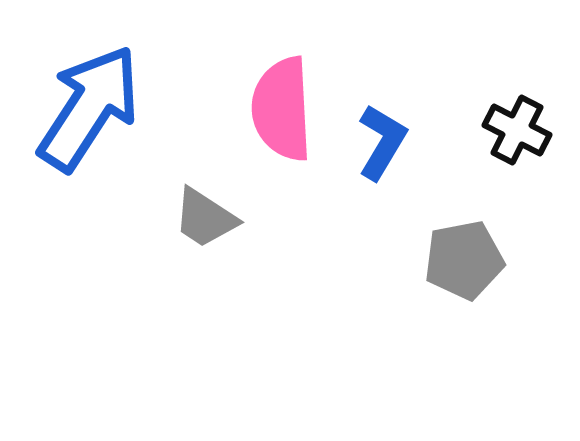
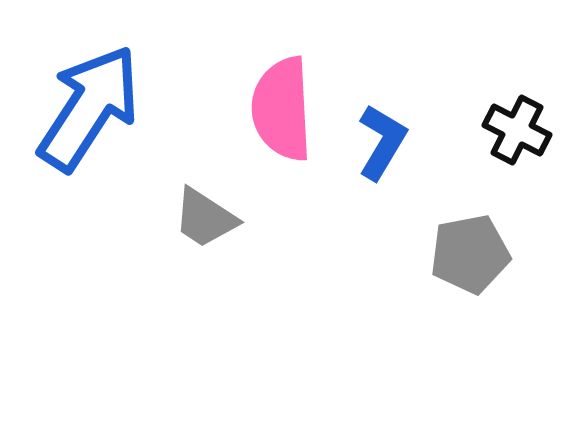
gray pentagon: moved 6 px right, 6 px up
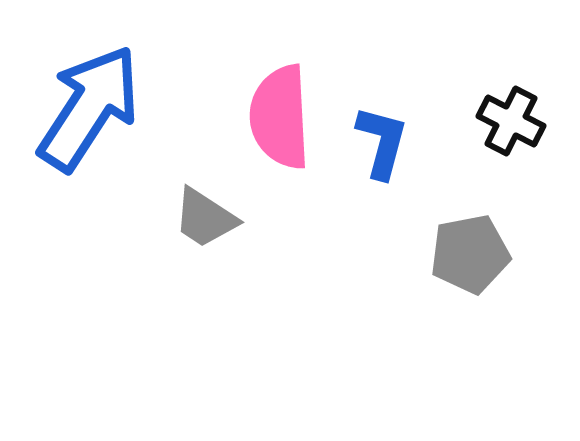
pink semicircle: moved 2 px left, 8 px down
black cross: moved 6 px left, 9 px up
blue L-shape: rotated 16 degrees counterclockwise
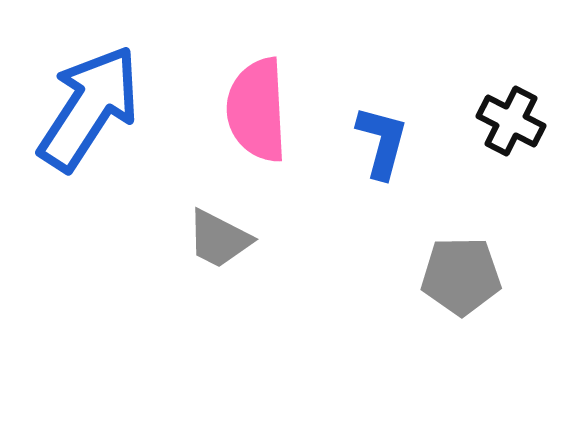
pink semicircle: moved 23 px left, 7 px up
gray trapezoid: moved 14 px right, 21 px down; rotated 6 degrees counterclockwise
gray pentagon: moved 9 px left, 22 px down; rotated 10 degrees clockwise
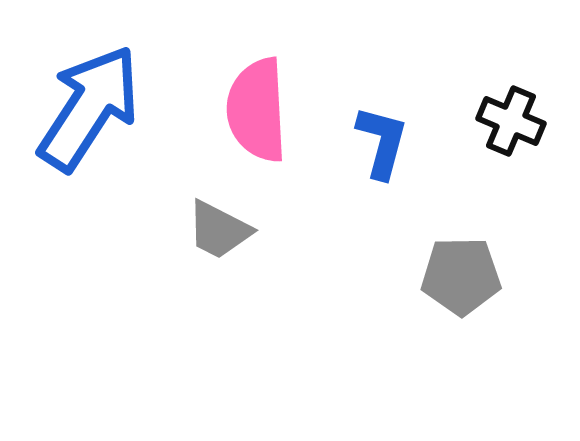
black cross: rotated 4 degrees counterclockwise
gray trapezoid: moved 9 px up
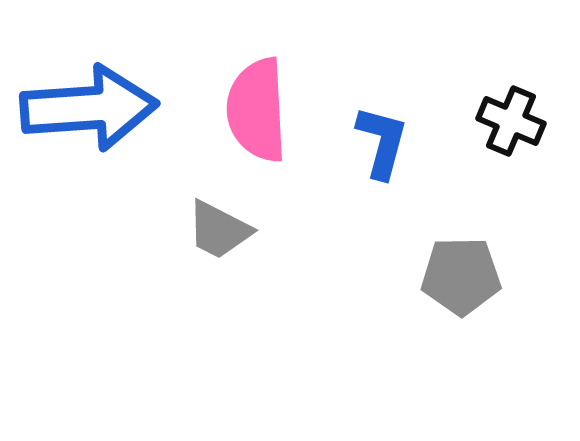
blue arrow: rotated 53 degrees clockwise
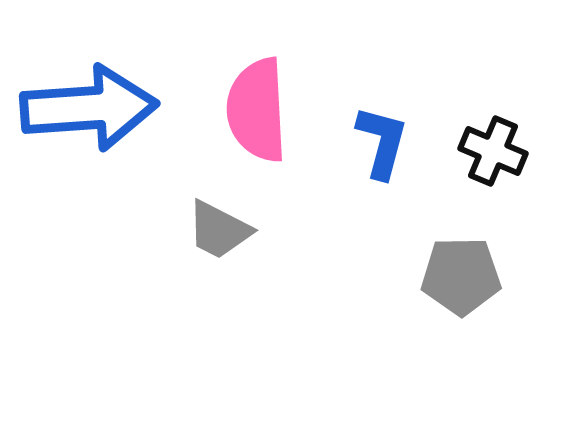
black cross: moved 18 px left, 30 px down
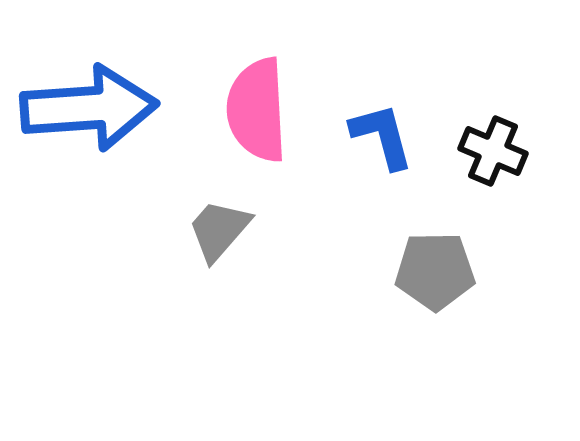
blue L-shape: moved 6 px up; rotated 30 degrees counterclockwise
gray trapezoid: rotated 104 degrees clockwise
gray pentagon: moved 26 px left, 5 px up
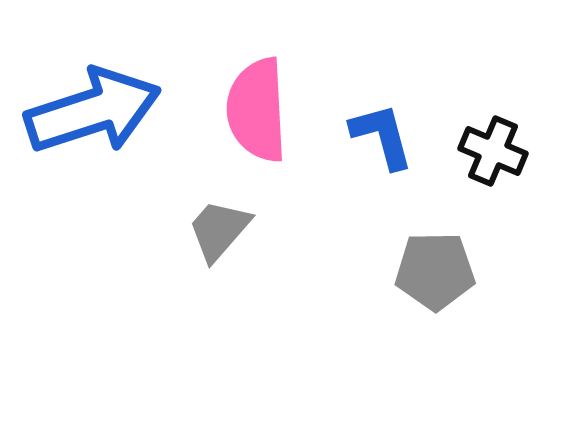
blue arrow: moved 4 px right, 3 px down; rotated 14 degrees counterclockwise
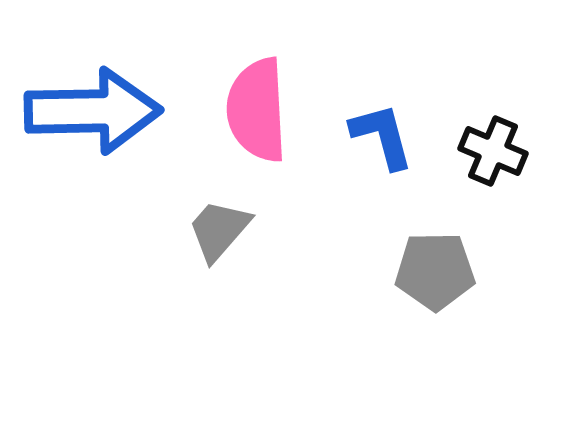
blue arrow: rotated 17 degrees clockwise
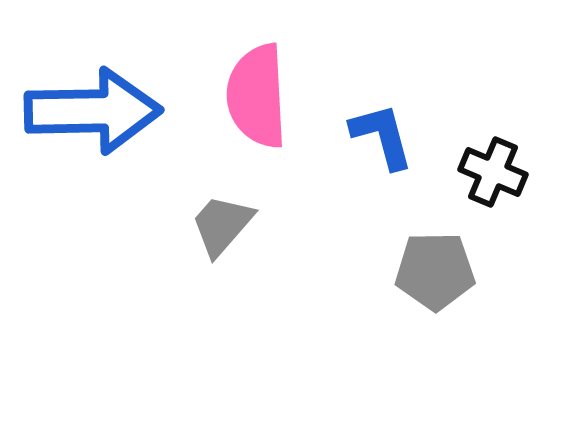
pink semicircle: moved 14 px up
black cross: moved 21 px down
gray trapezoid: moved 3 px right, 5 px up
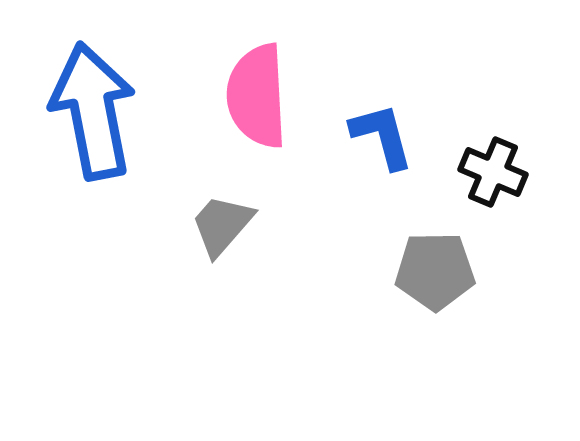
blue arrow: rotated 100 degrees counterclockwise
